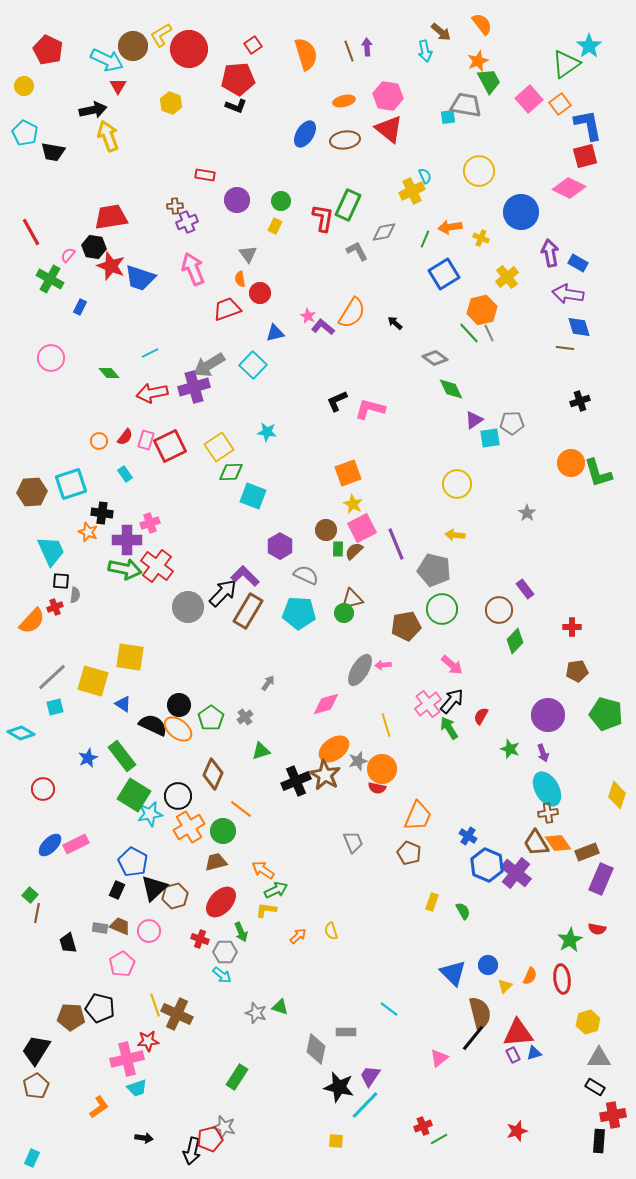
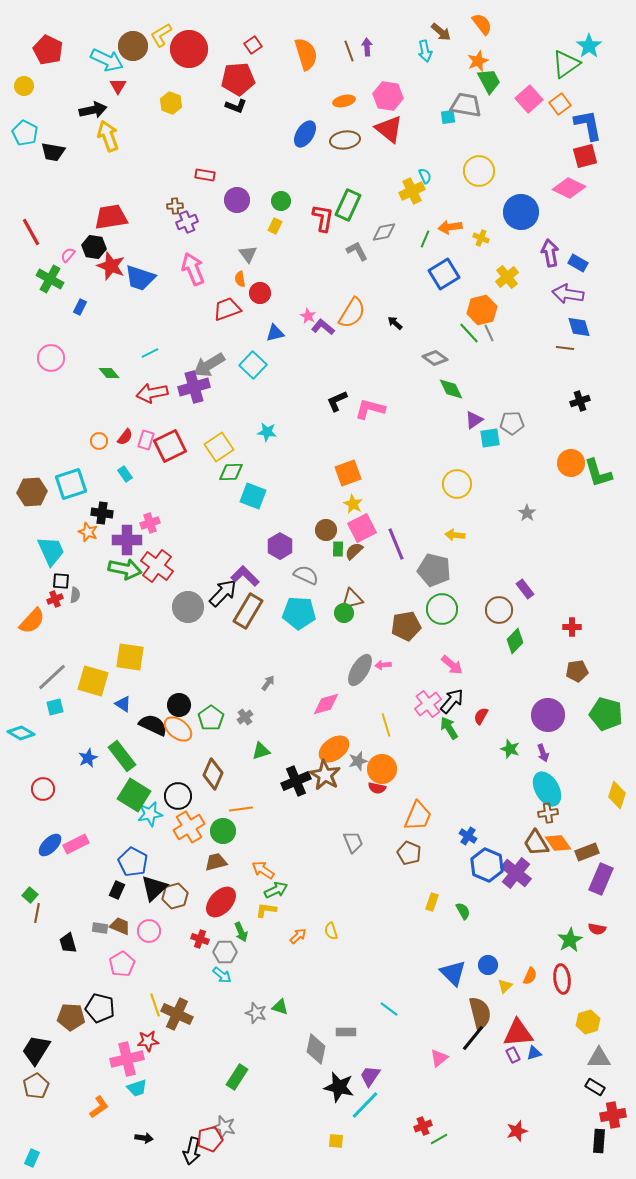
red cross at (55, 607): moved 8 px up
orange line at (241, 809): rotated 45 degrees counterclockwise
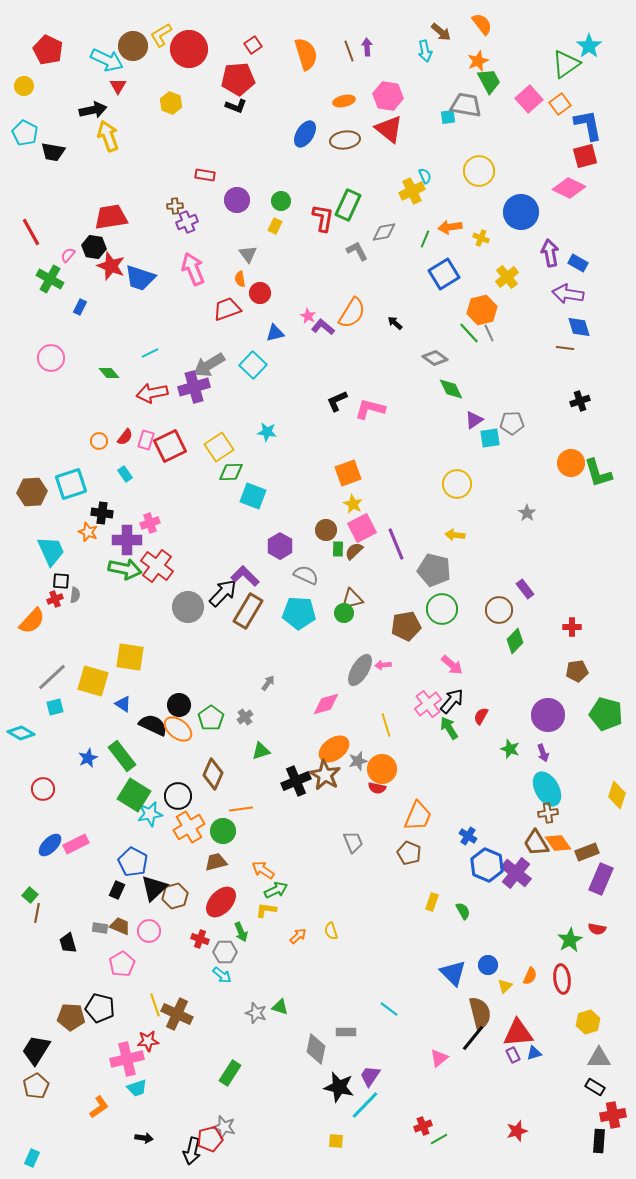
green rectangle at (237, 1077): moved 7 px left, 4 px up
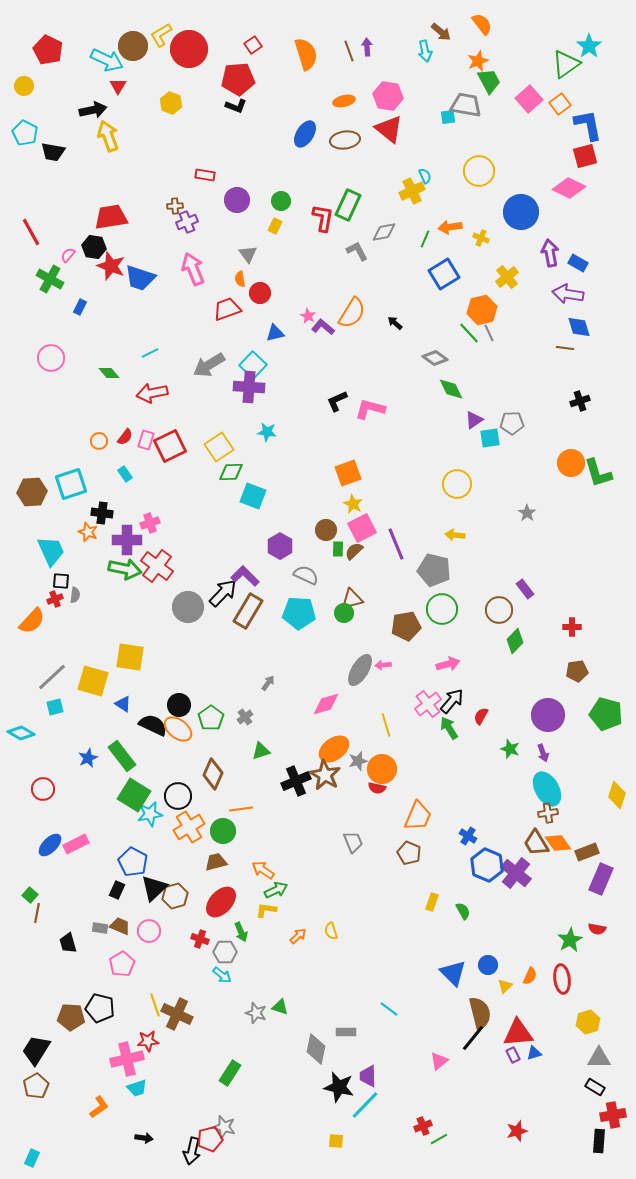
purple cross at (194, 387): moved 55 px right; rotated 20 degrees clockwise
pink arrow at (452, 665): moved 4 px left, 1 px up; rotated 55 degrees counterclockwise
pink triangle at (439, 1058): moved 3 px down
purple trapezoid at (370, 1076): moved 2 px left; rotated 35 degrees counterclockwise
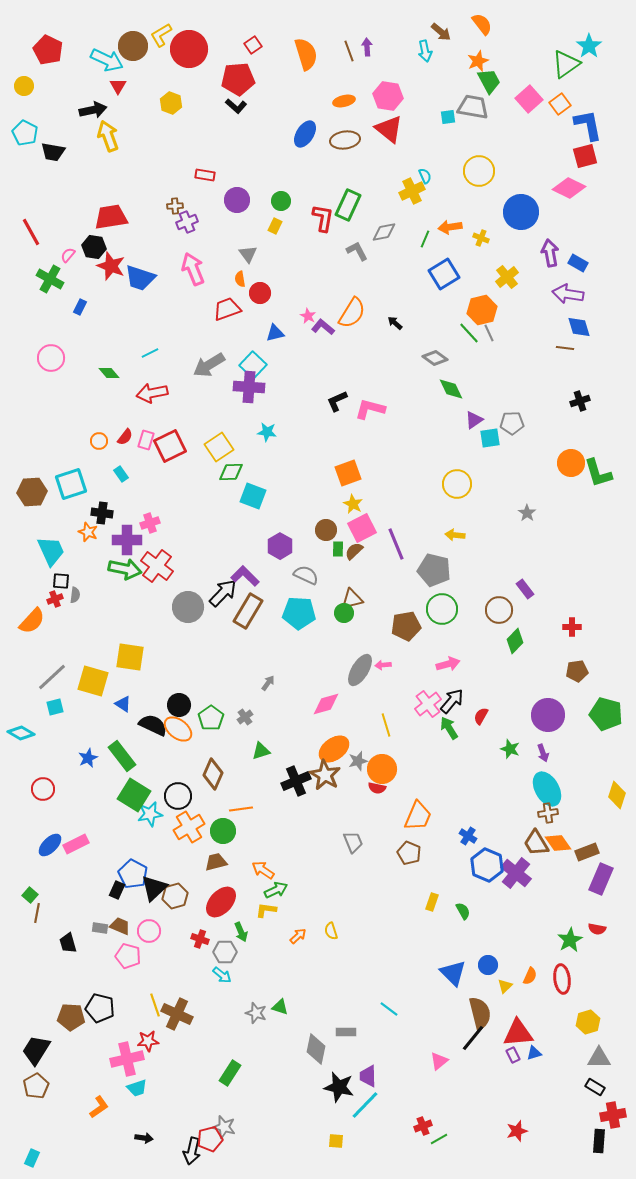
gray trapezoid at (466, 105): moved 7 px right, 2 px down
black L-shape at (236, 106): rotated 20 degrees clockwise
cyan rectangle at (125, 474): moved 4 px left
blue pentagon at (133, 862): moved 12 px down
pink pentagon at (122, 964): moved 6 px right, 8 px up; rotated 25 degrees counterclockwise
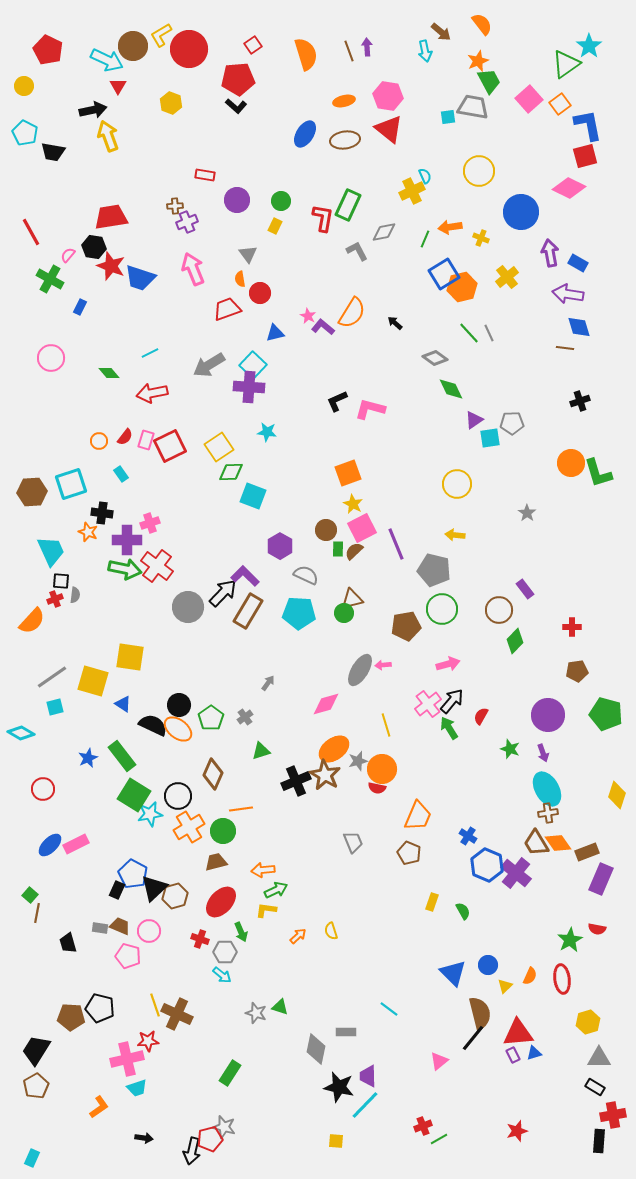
orange hexagon at (482, 310): moved 20 px left, 23 px up
gray line at (52, 677): rotated 8 degrees clockwise
orange arrow at (263, 870): rotated 40 degrees counterclockwise
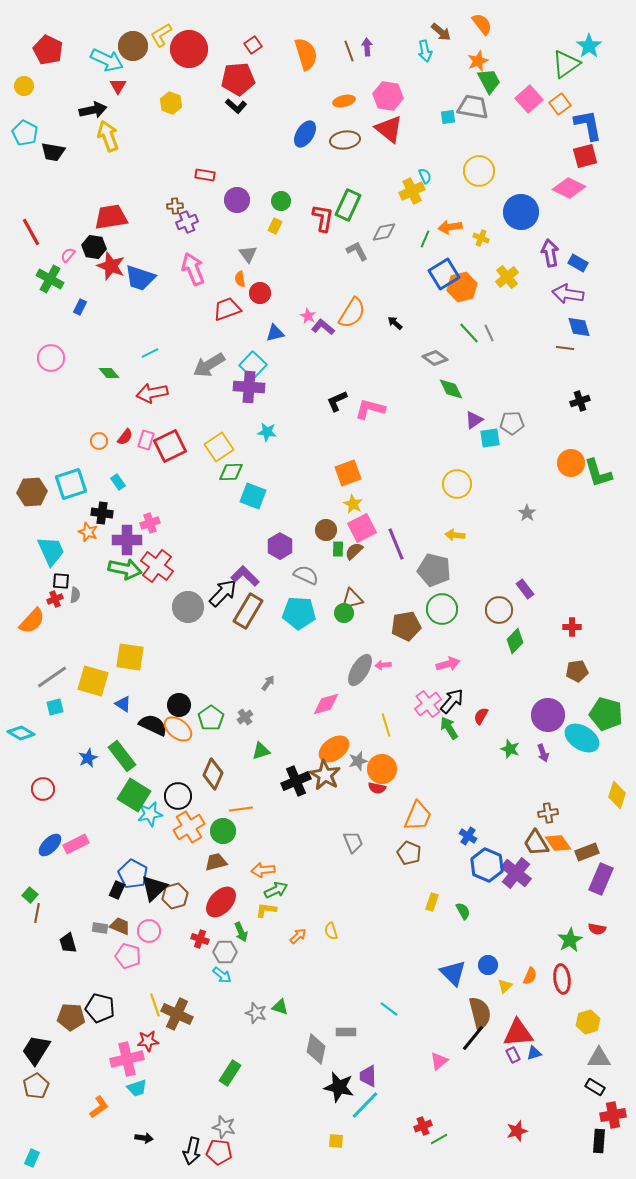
cyan rectangle at (121, 474): moved 3 px left, 8 px down
cyan ellipse at (547, 789): moved 35 px right, 51 px up; rotated 28 degrees counterclockwise
red pentagon at (210, 1139): moved 9 px right, 13 px down; rotated 20 degrees clockwise
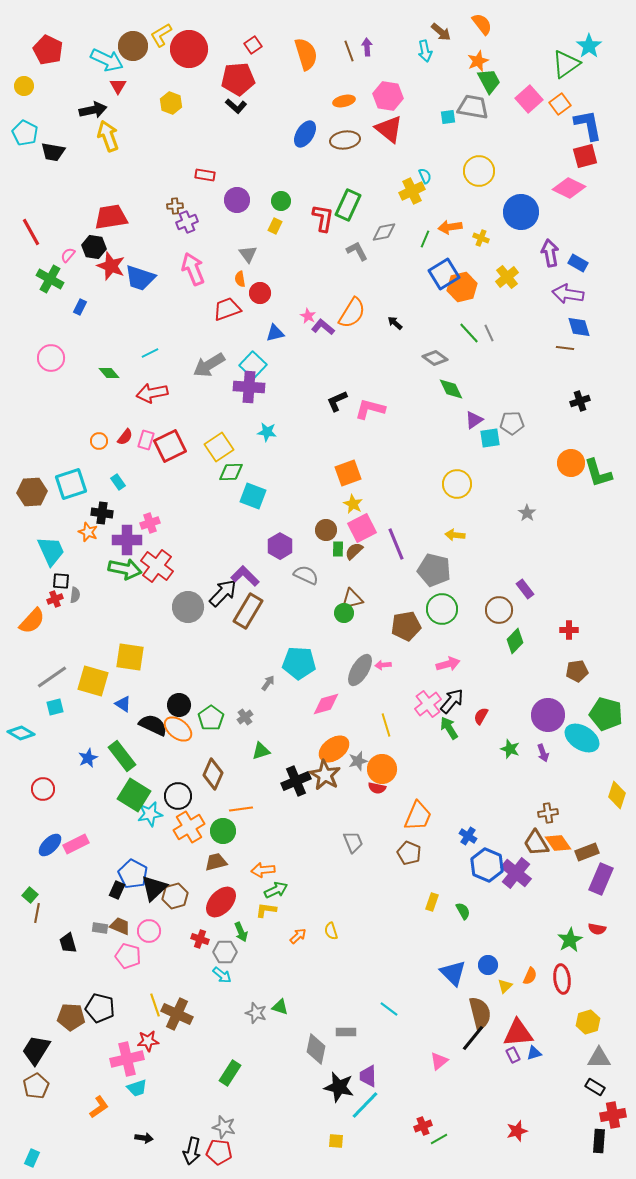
cyan pentagon at (299, 613): moved 50 px down
red cross at (572, 627): moved 3 px left, 3 px down
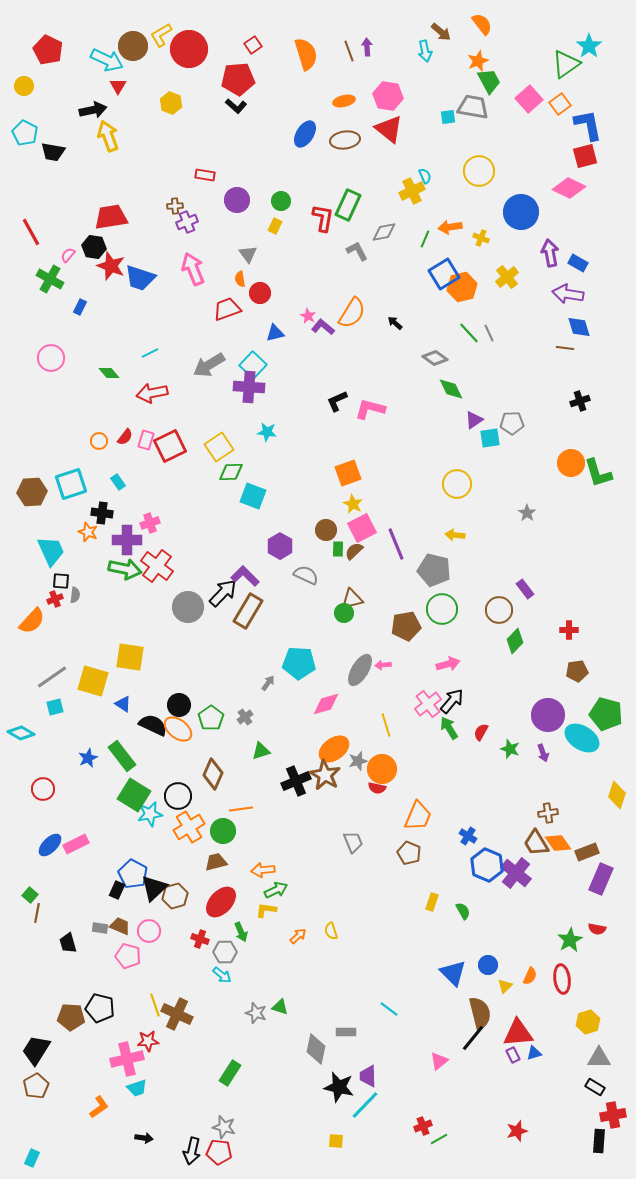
red semicircle at (481, 716): moved 16 px down
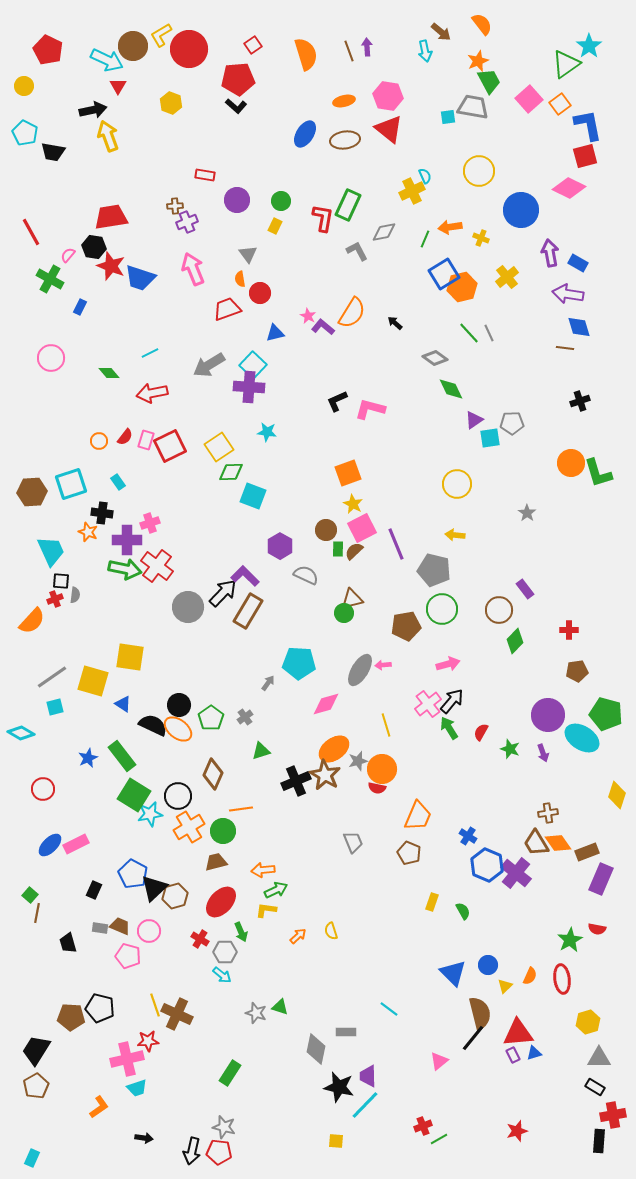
blue circle at (521, 212): moved 2 px up
black rectangle at (117, 890): moved 23 px left
red cross at (200, 939): rotated 12 degrees clockwise
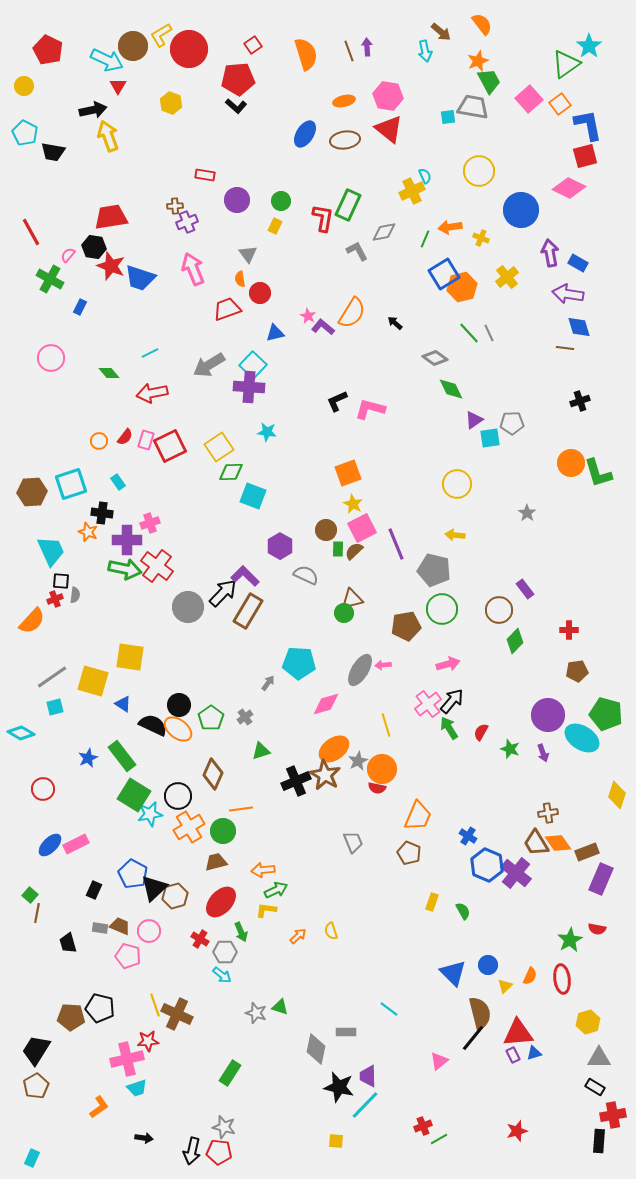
gray star at (358, 761): rotated 12 degrees counterclockwise
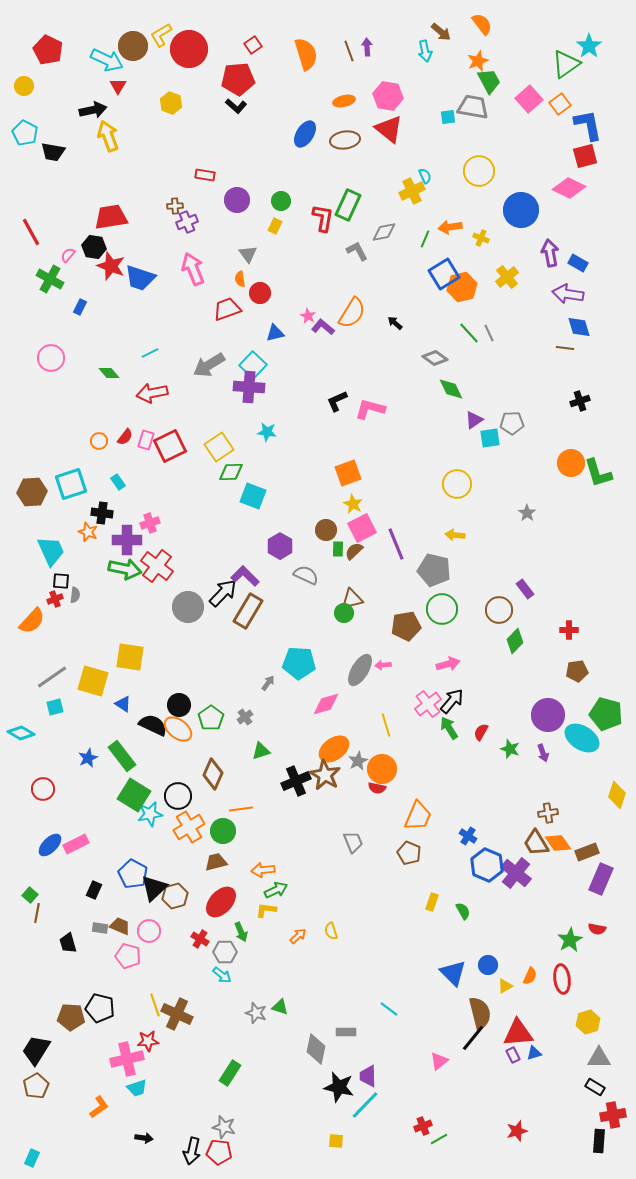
yellow triangle at (505, 986): rotated 14 degrees clockwise
